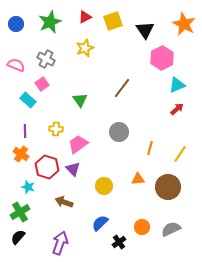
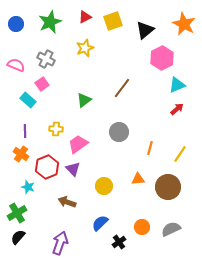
black triangle: rotated 24 degrees clockwise
green triangle: moved 4 px right; rotated 28 degrees clockwise
red hexagon: rotated 20 degrees clockwise
brown arrow: moved 3 px right
green cross: moved 3 px left, 1 px down
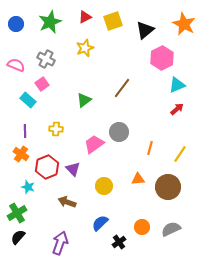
pink trapezoid: moved 16 px right
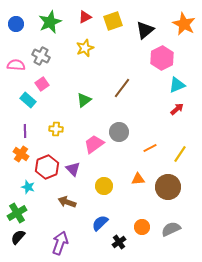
gray cross: moved 5 px left, 3 px up
pink semicircle: rotated 18 degrees counterclockwise
orange line: rotated 48 degrees clockwise
